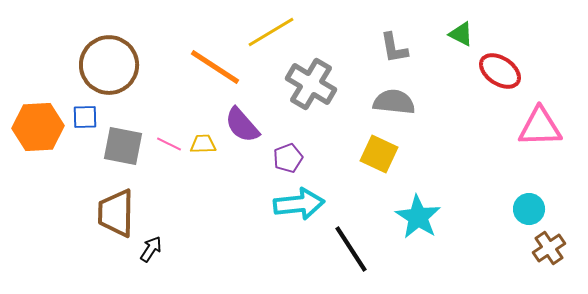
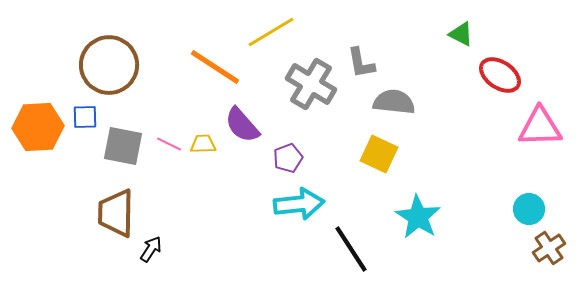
gray L-shape: moved 33 px left, 15 px down
red ellipse: moved 4 px down
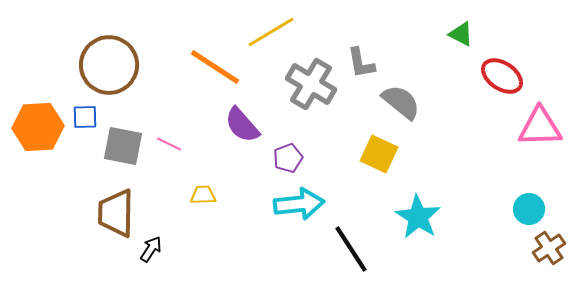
red ellipse: moved 2 px right, 1 px down
gray semicircle: moved 7 px right; rotated 33 degrees clockwise
yellow trapezoid: moved 51 px down
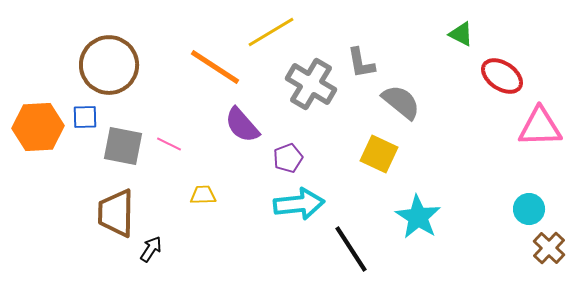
brown cross: rotated 12 degrees counterclockwise
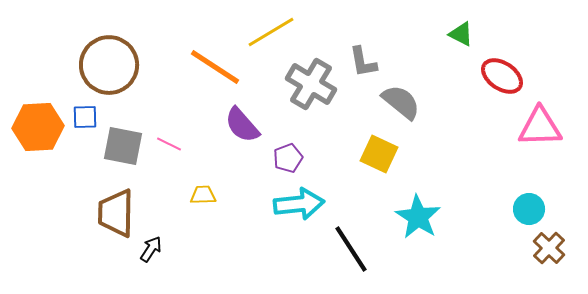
gray L-shape: moved 2 px right, 1 px up
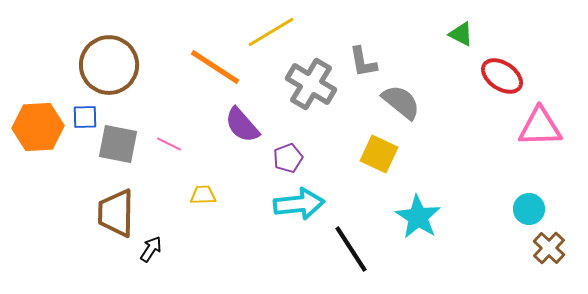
gray square: moved 5 px left, 2 px up
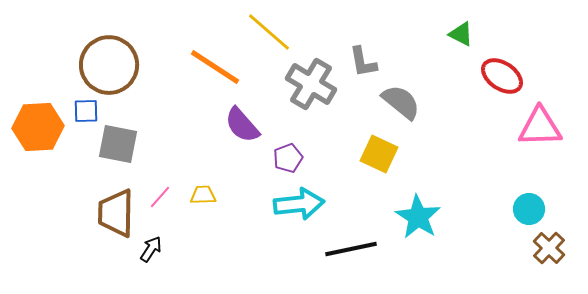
yellow line: moved 2 px left; rotated 72 degrees clockwise
blue square: moved 1 px right, 6 px up
pink line: moved 9 px left, 53 px down; rotated 75 degrees counterclockwise
black line: rotated 69 degrees counterclockwise
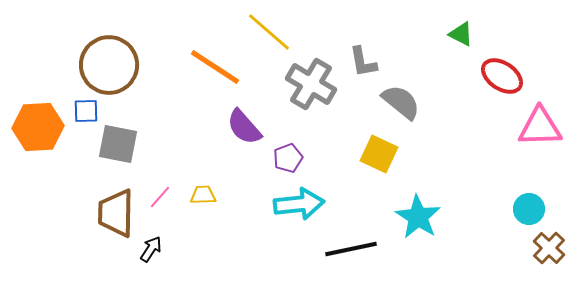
purple semicircle: moved 2 px right, 2 px down
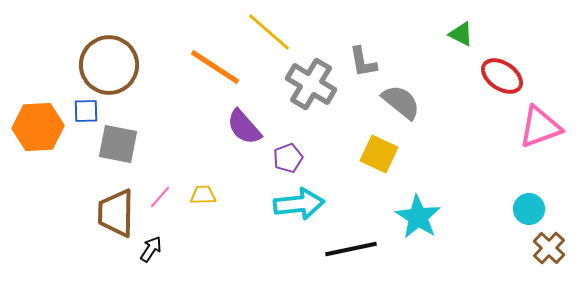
pink triangle: rotated 18 degrees counterclockwise
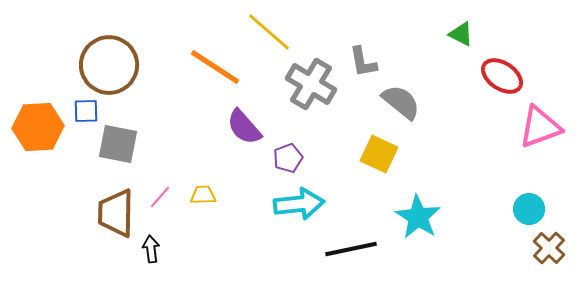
black arrow: rotated 40 degrees counterclockwise
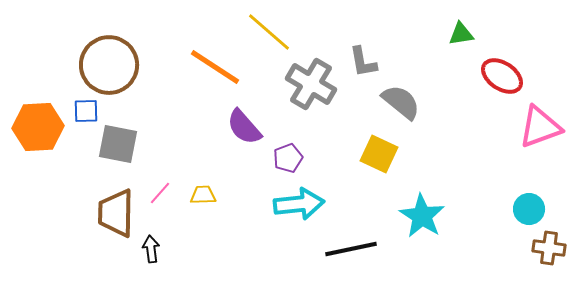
green triangle: rotated 36 degrees counterclockwise
pink line: moved 4 px up
cyan star: moved 4 px right, 1 px up
brown cross: rotated 36 degrees counterclockwise
